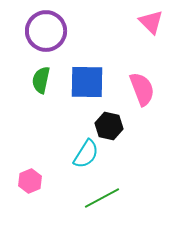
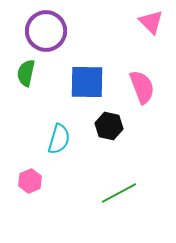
green semicircle: moved 15 px left, 7 px up
pink semicircle: moved 2 px up
cyan semicircle: moved 27 px left, 15 px up; rotated 16 degrees counterclockwise
green line: moved 17 px right, 5 px up
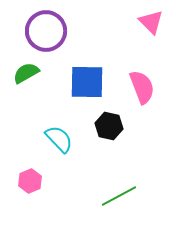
green semicircle: rotated 48 degrees clockwise
cyan semicircle: rotated 60 degrees counterclockwise
green line: moved 3 px down
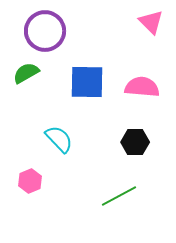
purple circle: moved 1 px left
pink semicircle: rotated 64 degrees counterclockwise
black hexagon: moved 26 px right, 16 px down; rotated 12 degrees counterclockwise
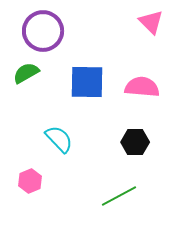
purple circle: moved 2 px left
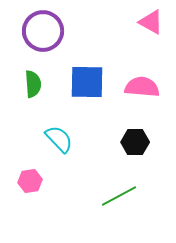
pink triangle: rotated 16 degrees counterclockwise
green semicircle: moved 7 px right, 11 px down; rotated 116 degrees clockwise
pink hexagon: rotated 15 degrees clockwise
